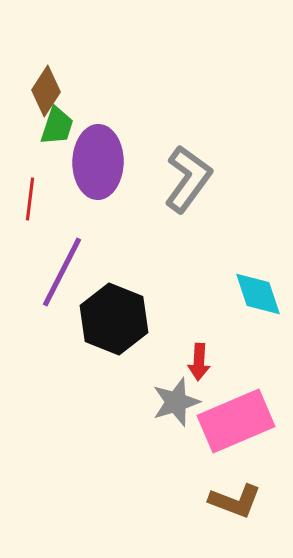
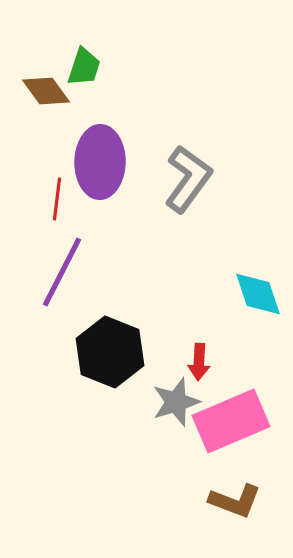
brown diamond: rotated 69 degrees counterclockwise
green trapezoid: moved 27 px right, 59 px up
purple ellipse: moved 2 px right
red line: moved 27 px right
black hexagon: moved 4 px left, 33 px down
pink rectangle: moved 5 px left
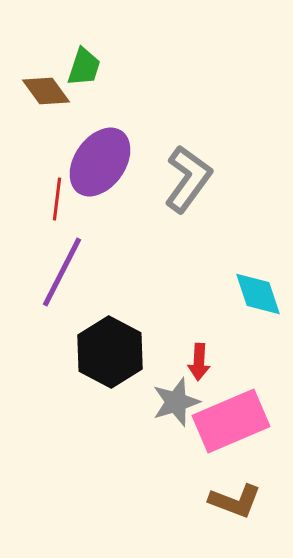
purple ellipse: rotated 34 degrees clockwise
black hexagon: rotated 6 degrees clockwise
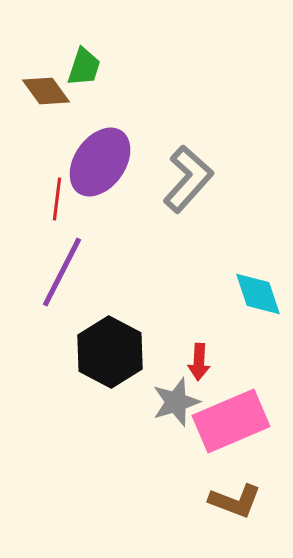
gray L-shape: rotated 6 degrees clockwise
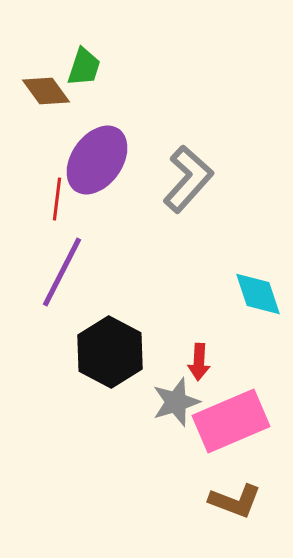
purple ellipse: moved 3 px left, 2 px up
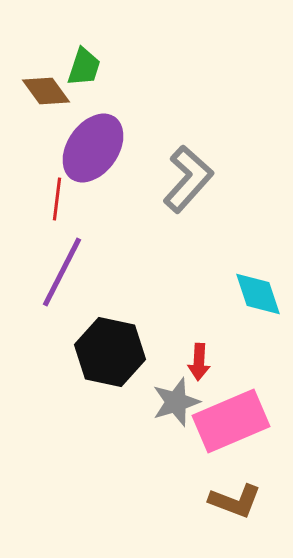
purple ellipse: moved 4 px left, 12 px up
black hexagon: rotated 16 degrees counterclockwise
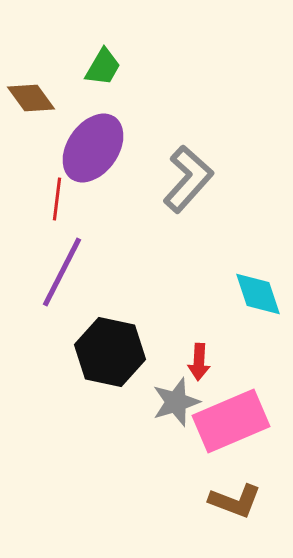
green trapezoid: moved 19 px right; rotated 12 degrees clockwise
brown diamond: moved 15 px left, 7 px down
